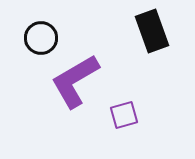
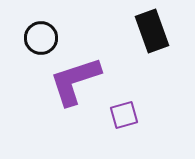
purple L-shape: rotated 12 degrees clockwise
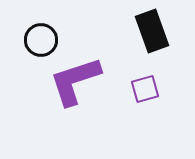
black circle: moved 2 px down
purple square: moved 21 px right, 26 px up
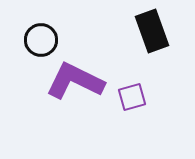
purple L-shape: rotated 44 degrees clockwise
purple square: moved 13 px left, 8 px down
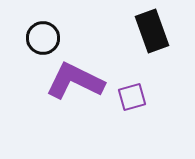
black circle: moved 2 px right, 2 px up
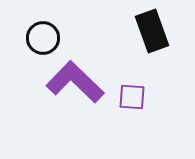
purple L-shape: moved 1 px down; rotated 18 degrees clockwise
purple square: rotated 20 degrees clockwise
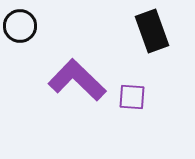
black circle: moved 23 px left, 12 px up
purple L-shape: moved 2 px right, 2 px up
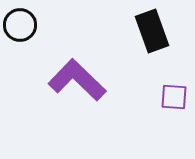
black circle: moved 1 px up
purple square: moved 42 px right
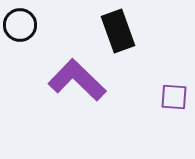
black rectangle: moved 34 px left
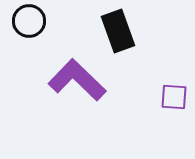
black circle: moved 9 px right, 4 px up
